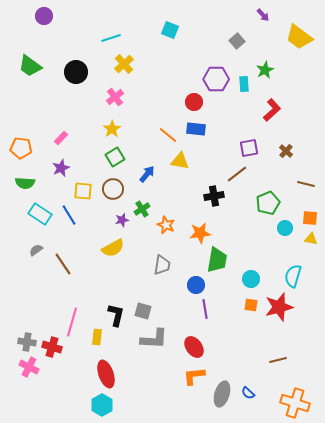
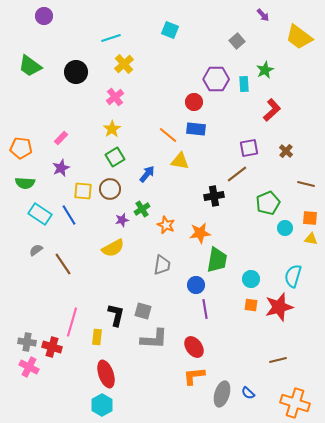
brown circle at (113, 189): moved 3 px left
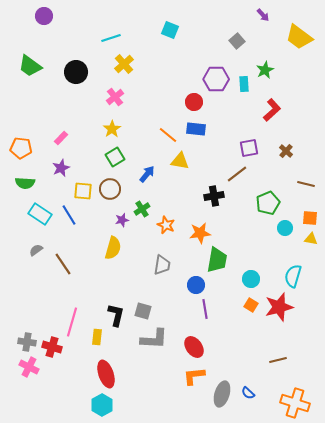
yellow semicircle at (113, 248): rotated 45 degrees counterclockwise
orange square at (251, 305): rotated 24 degrees clockwise
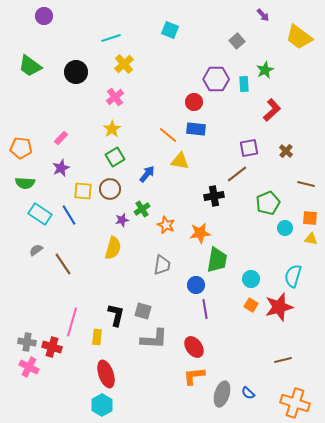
brown line at (278, 360): moved 5 px right
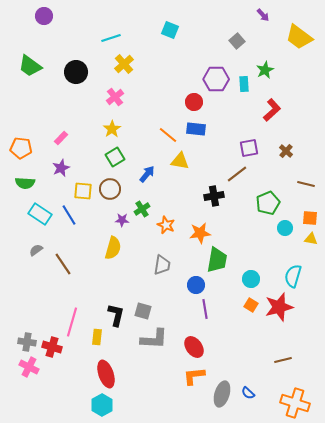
purple star at (122, 220): rotated 16 degrees clockwise
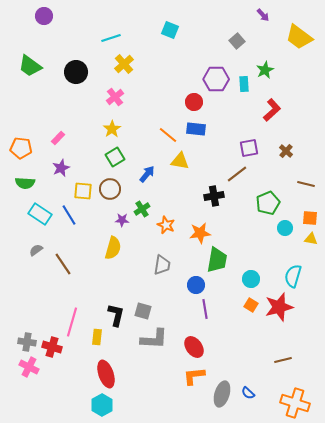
pink rectangle at (61, 138): moved 3 px left
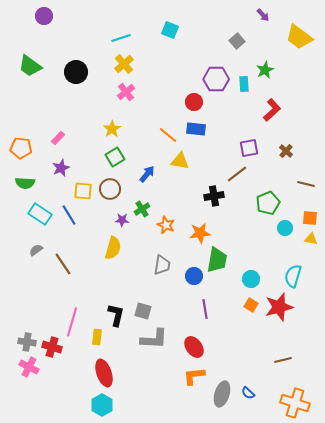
cyan line at (111, 38): moved 10 px right
pink cross at (115, 97): moved 11 px right, 5 px up
blue circle at (196, 285): moved 2 px left, 9 px up
red ellipse at (106, 374): moved 2 px left, 1 px up
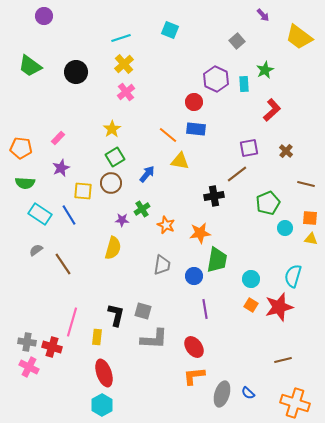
purple hexagon at (216, 79): rotated 25 degrees clockwise
brown circle at (110, 189): moved 1 px right, 6 px up
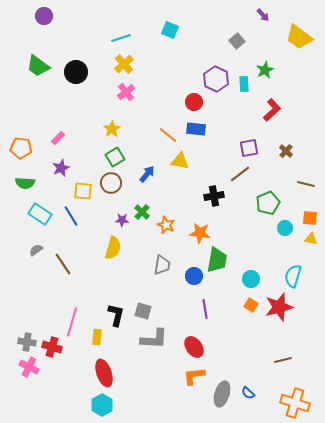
green trapezoid at (30, 66): moved 8 px right
brown line at (237, 174): moved 3 px right
green cross at (142, 209): moved 3 px down; rotated 14 degrees counterclockwise
blue line at (69, 215): moved 2 px right, 1 px down
orange star at (200, 233): rotated 15 degrees clockwise
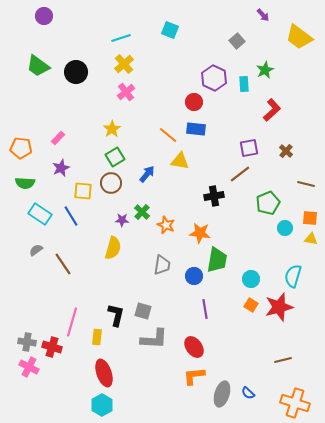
purple hexagon at (216, 79): moved 2 px left, 1 px up
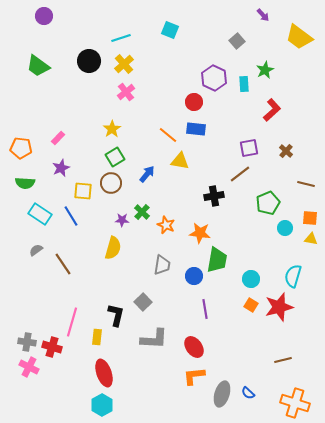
black circle at (76, 72): moved 13 px right, 11 px up
gray square at (143, 311): moved 9 px up; rotated 30 degrees clockwise
